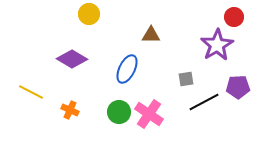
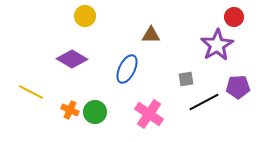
yellow circle: moved 4 px left, 2 px down
green circle: moved 24 px left
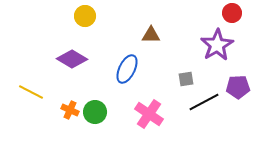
red circle: moved 2 px left, 4 px up
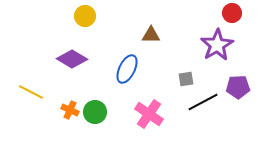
black line: moved 1 px left
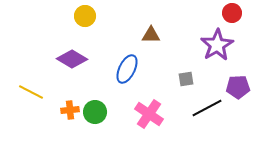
black line: moved 4 px right, 6 px down
orange cross: rotated 30 degrees counterclockwise
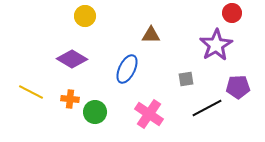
purple star: moved 1 px left
orange cross: moved 11 px up; rotated 12 degrees clockwise
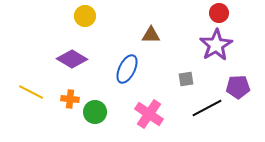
red circle: moved 13 px left
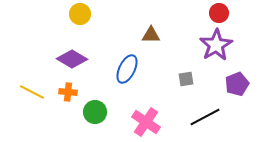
yellow circle: moved 5 px left, 2 px up
purple pentagon: moved 1 px left, 3 px up; rotated 20 degrees counterclockwise
yellow line: moved 1 px right
orange cross: moved 2 px left, 7 px up
black line: moved 2 px left, 9 px down
pink cross: moved 3 px left, 8 px down
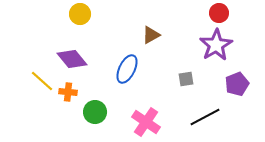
brown triangle: rotated 30 degrees counterclockwise
purple diamond: rotated 20 degrees clockwise
yellow line: moved 10 px right, 11 px up; rotated 15 degrees clockwise
